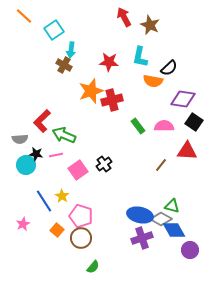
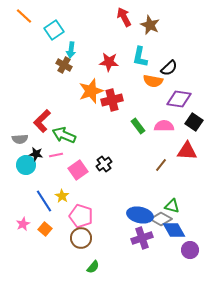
purple diamond: moved 4 px left
orange square: moved 12 px left, 1 px up
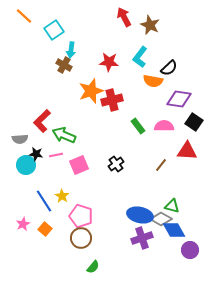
cyan L-shape: rotated 25 degrees clockwise
black cross: moved 12 px right
pink square: moved 1 px right, 5 px up; rotated 12 degrees clockwise
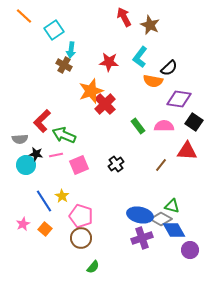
red cross: moved 7 px left, 4 px down; rotated 30 degrees counterclockwise
